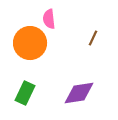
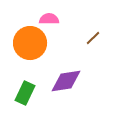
pink semicircle: rotated 96 degrees clockwise
brown line: rotated 21 degrees clockwise
purple diamond: moved 13 px left, 12 px up
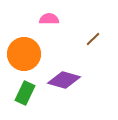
brown line: moved 1 px down
orange circle: moved 6 px left, 11 px down
purple diamond: moved 2 px left, 1 px up; rotated 24 degrees clockwise
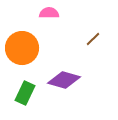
pink semicircle: moved 6 px up
orange circle: moved 2 px left, 6 px up
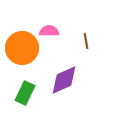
pink semicircle: moved 18 px down
brown line: moved 7 px left, 2 px down; rotated 56 degrees counterclockwise
purple diamond: rotated 40 degrees counterclockwise
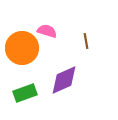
pink semicircle: moved 2 px left; rotated 18 degrees clockwise
green rectangle: rotated 45 degrees clockwise
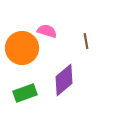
purple diamond: rotated 16 degrees counterclockwise
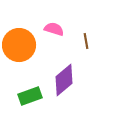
pink semicircle: moved 7 px right, 2 px up
orange circle: moved 3 px left, 3 px up
green rectangle: moved 5 px right, 3 px down
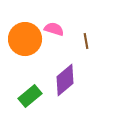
orange circle: moved 6 px right, 6 px up
purple diamond: moved 1 px right
green rectangle: rotated 20 degrees counterclockwise
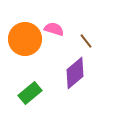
brown line: rotated 28 degrees counterclockwise
purple diamond: moved 10 px right, 7 px up
green rectangle: moved 3 px up
